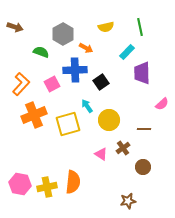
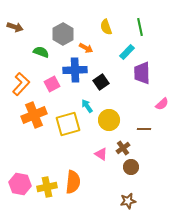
yellow semicircle: rotated 84 degrees clockwise
brown circle: moved 12 px left
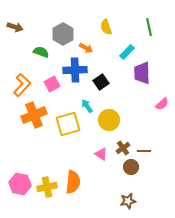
green line: moved 9 px right
orange L-shape: moved 1 px right, 1 px down
brown line: moved 22 px down
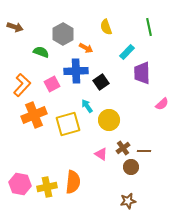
blue cross: moved 1 px right, 1 px down
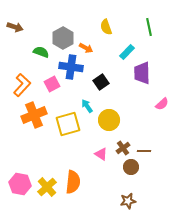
gray hexagon: moved 4 px down
blue cross: moved 5 px left, 4 px up; rotated 10 degrees clockwise
yellow cross: rotated 30 degrees counterclockwise
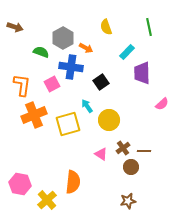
orange L-shape: rotated 35 degrees counterclockwise
yellow cross: moved 13 px down
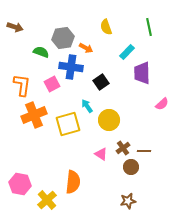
gray hexagon: rotated 20 degrees clockwise
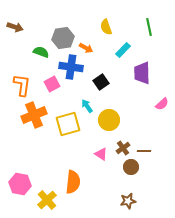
cyan rectangle: moved 4 px left, 2 px up
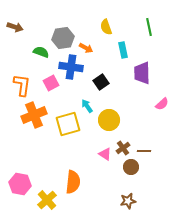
cyan rectangle: rotated 56 degrees counterclockwise
pink square: moved 1 px left, 1 px up
pink triangle: moved 4 px right
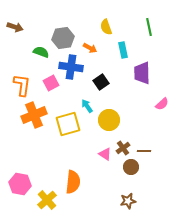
orange arrow: moved 4 px right
